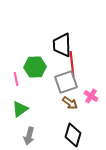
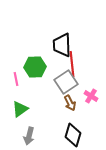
gray square: rotated 15 degrees counterclockwise
brown arrow: rotated 28 degrees clockwise
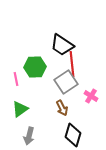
black trapezoid: rotated 55 degrees counterclockwise
brown arrow: moved 8 px left, 5 px down
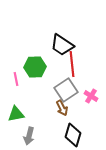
gray square: moved 8 px down
green triangle: moved 4 px left, 5 px down; rotated 24 degrees clockwise
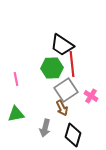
green hexagon: moved 17 px right, 1 px down
gray arrow: moved 16 px right, 8 px up
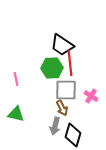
red line: moved 2 px left, 1 px up
gray square: rotated 35 degrees clockwise
green triangle: rotated 24 degrees clockwise
gray arrow: moved 10 px right, 2 px up
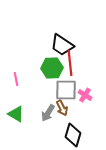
pink cross: moved 6 px left, 1 px up
green triangle: rotated 18 degrees clockwise
gray arrow: moved 7 px left, 13 px up; rotated 18 degrees clockwise
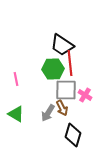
green hexagon: moved 1 px right, 1 px down
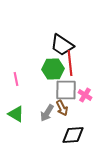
gray arrow: moved 1 px left
black diamond: rotated 70 degrees clockwise
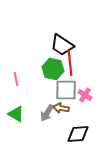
green hexagon: rotated 15 degrees clockwise
brown arrow: moved 1 px left; rotated 126 degrees clockwise
black diamond: moved 5 px right, 1 px up
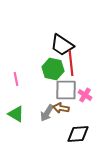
red line: moved 1 px right
